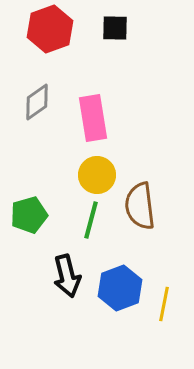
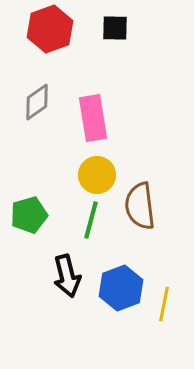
blue hexagon: moved 1 px right
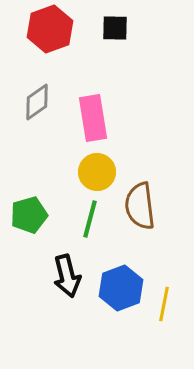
yellow circle: moved 3 px up
green line: moved 1 px left, 1 px up
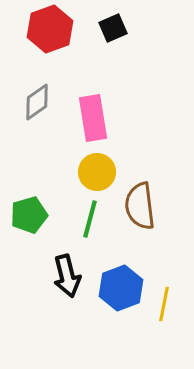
black square: moved 2 px left; rotated 24 degrees counterclockwise
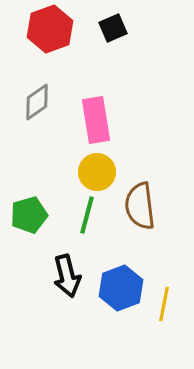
pink rectangle: moved 3 px right, 2 px down
green line: moved 3 px left, 4 px up
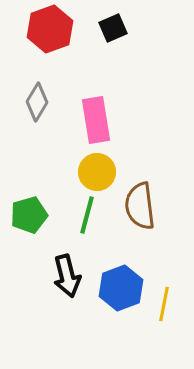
gray diamond: rotated 24 degrees counterclockwise
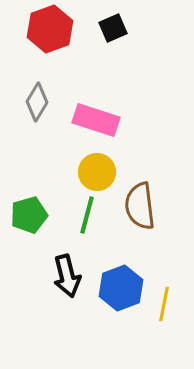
pink rectangle: rotated 63 degrees counterclockwise
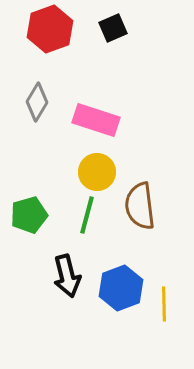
yellow line: rotated 12 degrees counterclockwise
